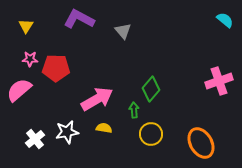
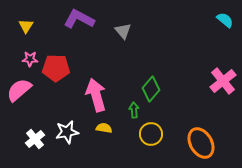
pink cross: moved 4 px right; rotated 20 degrees counterclockwise
pink arrow: moved 1 px left, 4 px up; rotated 76 degrees counterclockwise
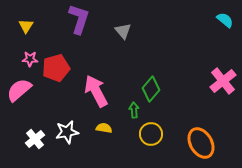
purple L-shape: rotated 80 degrees clockwise
red pentagon: rotated 16 degrees counterclockwise
pink arrow: moved 4 px up; rotated 12 degrees counterclockwise
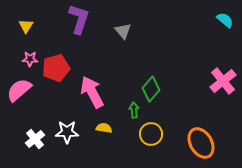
pink arrow: moved 4 px left, 1 px down
white star: rotated 10 degrees clockwise
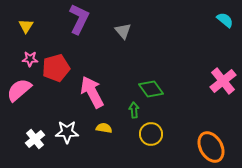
purple L-shape: rotated 8 degrees clockwise
green diamond: rotated 75 degrees counterclockwise
orange ellipse: moved 10 px right, 4 px down
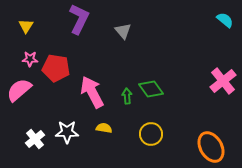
red pentagon: rotated 24 degrees clockwise
green arrow: moved 7 px left, 14 px up
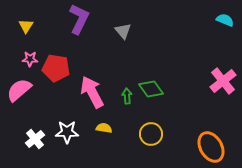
cyan semicircle: rotated 18 degrees counterclockwise
